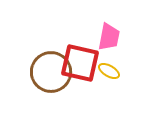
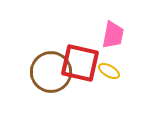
pink trapezoid: moved 4 px right, 2 px up
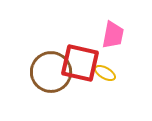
yellow ellipse: moved 4 px left, 2 px down
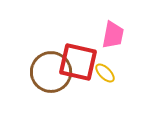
red square: moved 2 px left, 1 px up
yellow ellipse: rotated 15 degrees clockwise
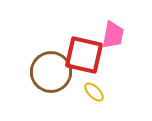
red square: moved 6 px right, 7 px up
yellow ellipse: moved 11 px left, 19 px down
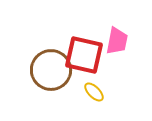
pink trapezoid: moved 4 px right, 6 px down
brown circle: moved 2 px up
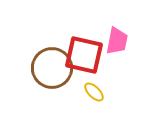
brown circle: moved 1 px right, 2 px up
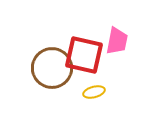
yellow ellipse: rotated 60 degrees counterclockwise
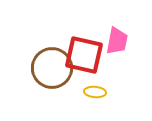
yellow ellipse: moved 1 px right; rotated 20 degrees clockwise
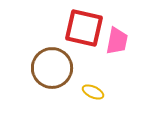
red square: moved 27 px up
yellow ellipse: moved 2 px left; rotated 20 degrees clockwise
